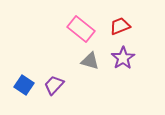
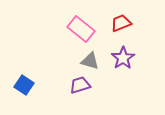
red trapezoid: moved 1 px right, 3 px up
purple trapezoid: moved 26 px right; rotated 30 degrees clockwise
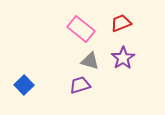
blue square: rotated 12 degrees clockwise
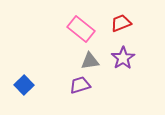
gray triangle: rotated 24 degrees counterclockwise
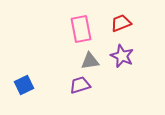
pink rectangle: rotated 40 degrees clockwise
purple star: moved 1 px left, 2 px up; rotated 15 degrees counterclockwise
blue square: rotated 18 degrees clockwise
